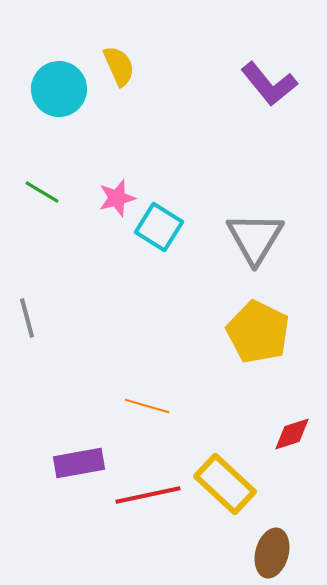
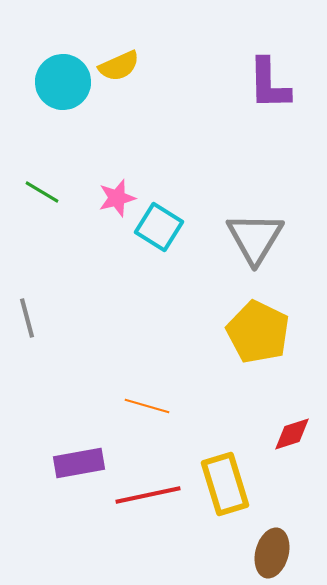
yellow semicircle: rotated 90 degrees clockwise
purple L-shape: rotated 38 degrees clockwise
cyan circle: moved 4 px right, 7 px up
yellow rectangle: rotated 30 degrees clockwise
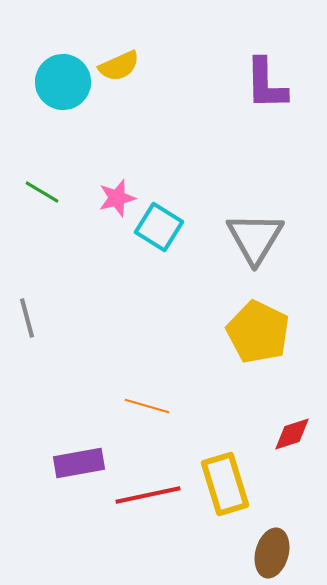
purple L-shape: moved 3 px left
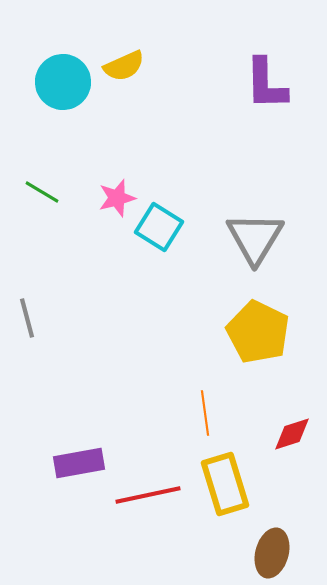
yellow semicircle: moved 5 px right
orange line: moved 58 px right, 7 px down; rotated 66 degrees clockwise
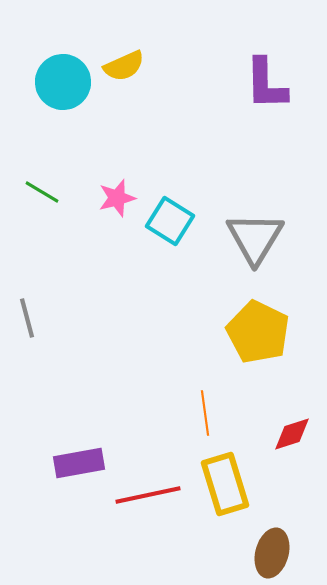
cyan square: moved 11 px right, 6 px up
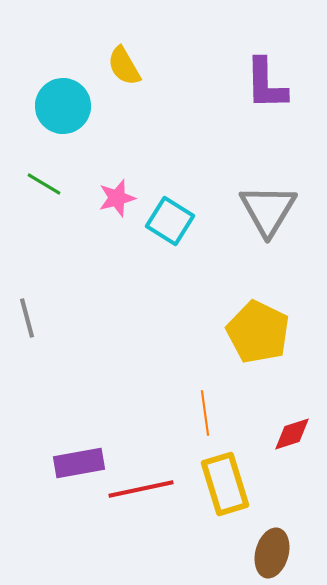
yellow semicircle: rotated 84 degrees clockwise
cyan circle: moved 24 px down
green line: moved 2 px right, 8 px up
gray triangle: moved 13 px right, 28 px up
red line: moved 7 px left, 6 px up
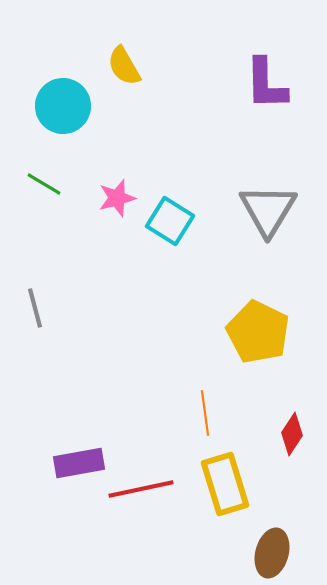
gray line: moved 8 px right, 10 px up
red diamond: rotated 39 degrees counterclockwise
